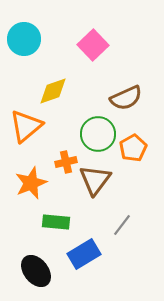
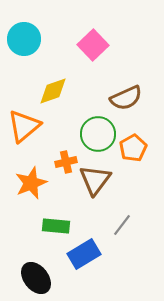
orange triangle: moved 2 px left
green rectangle: moved 4 px down
black ellipse: moved 7 px down
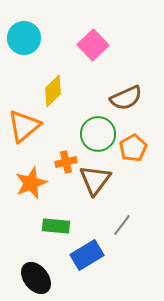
cyan circle: moved 1 px up
yellow diamond: rotated 24 degrees counterclockwise
blue rectangle: moved 3 px right, 1 px down
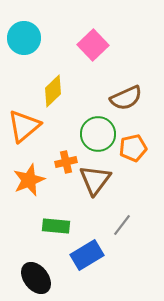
orange pentagon: rotated 16 degrees clockwise
orange star: moved 2 px left, 3 px up
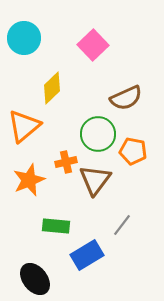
yellow diamond: moved 1 px left, 3 px up
orange pentagon: moved 3 px down; rotated 24 degrees clockwise
black ellipse: moved 1 px left, 1 px down
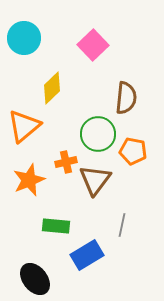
brown semicircle: rotated 60 degrees counterclockwise
gray line: rotated 25 degrees counterclockwise
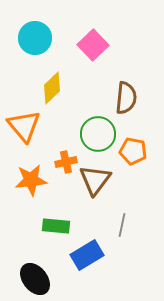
cyan circle: moved 11 px right
orange triangle: rotated 30 degrees counterclockwise
orange star: moved 2 px right; rotated 16 degrees clockwise
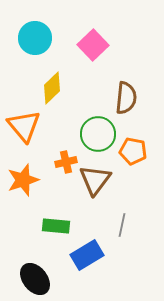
orange star: moved 8 px left; rotated 12 degrees counterclockwise
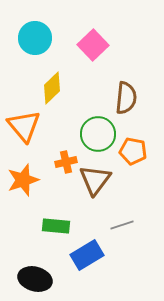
gray line: rotated 60 degrees clockwise
black ellipse: rotated 36 degrees counterclockwise
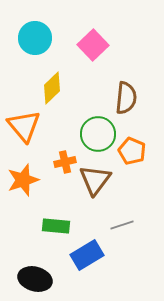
orange pentagon: moved 1 px left; rotated 12 degrees clockwise
orange cross: moved 1 px left
